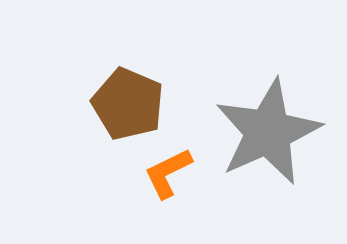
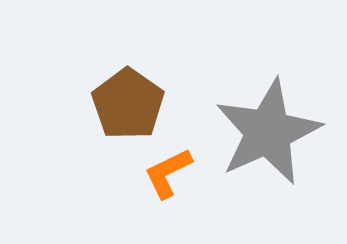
brown pentagon: rotated 12 degrees clockwise
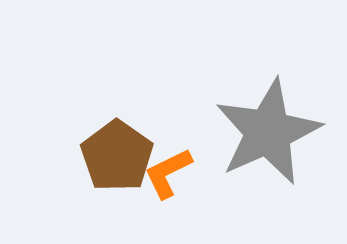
brown pentagon: moved 11 px left, 52 px down
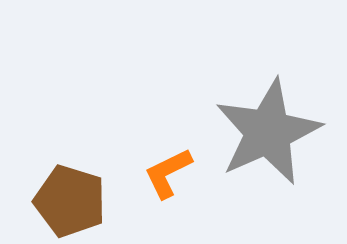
brown pentagon: moved 47 px left, 45 px down; rotated 18 degrees counterclockwise
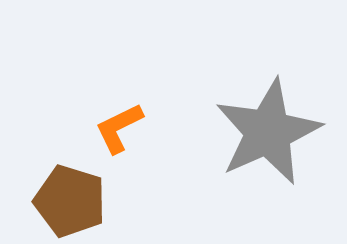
orange L-shape: moved 49 px left, 45 px up
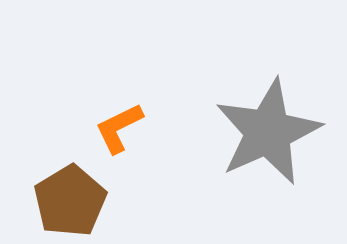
brown pentagon: rotated 24 degrees clockwise
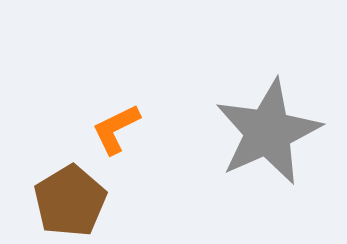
orange L-shape: moved 3 px left, 1 px down
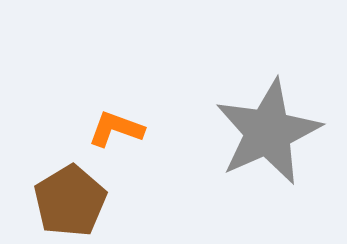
orange L-shape: rotated 46 degrees clockwise
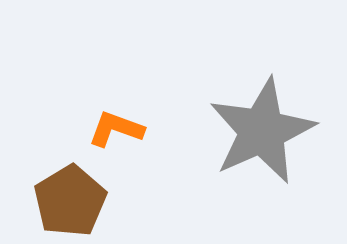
gray star: moved 6 px left, 1 px up
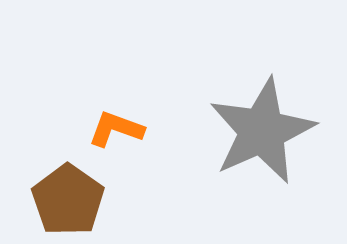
brown pentagon: moved 2 px left, 1 px up; rotated 6 degrees counterclockwise
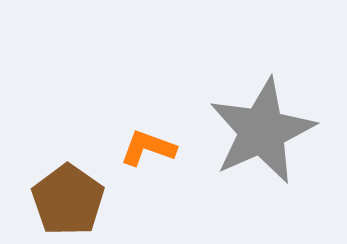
orange L-shape: moved 32 px right, 19 px down
